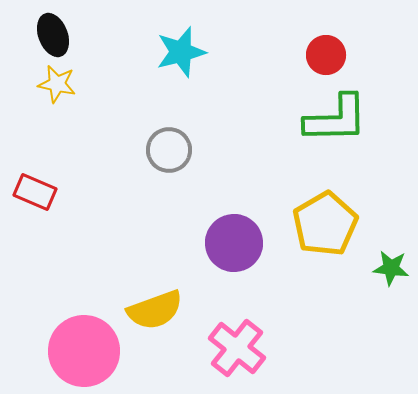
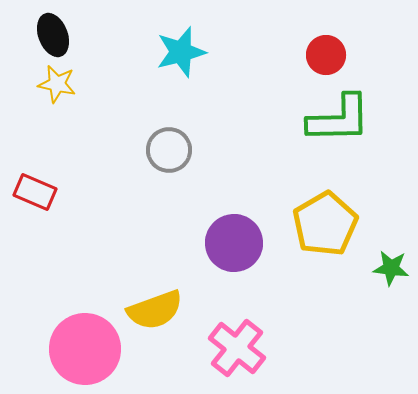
green L-shape: moved 3 px right
pink circle: moved 1 px right, 2 px up
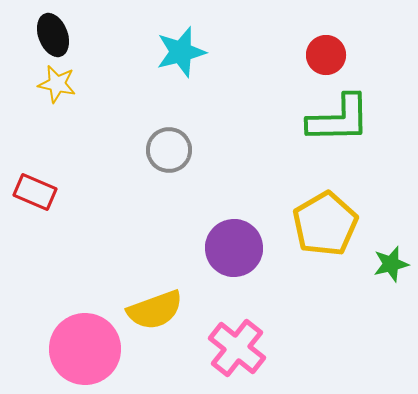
purple circle: moved 5 px down
green star: moved 4 px up; rotated 21 degrees counterclockwise
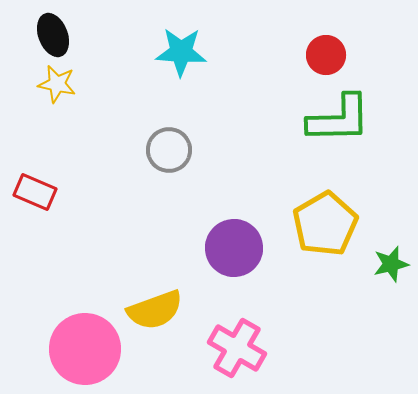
cyan star: rotated 18 degrees clockwise
pink cross: rotated 8 degrees counterclockwise
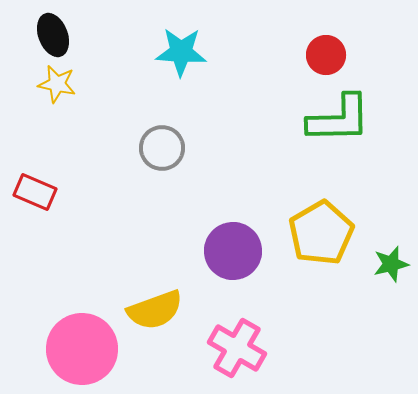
gray circle: moved 7 px left, 2 px up
yellow pentagon: moved 4 px left, 9 px down
purple circle: moved 1 px left, 3 px down
pink circle: moved 3 px left
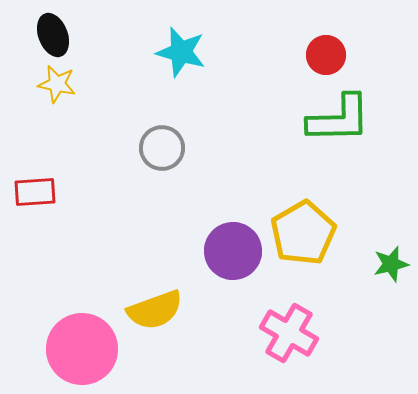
cyan star: rotated 12 degrees clockwise
red rectangle: rotated 27 degrees counterclockwise
yellow pentagon: moved 18 px left
pink cross: moved 52 px right, 15 px up
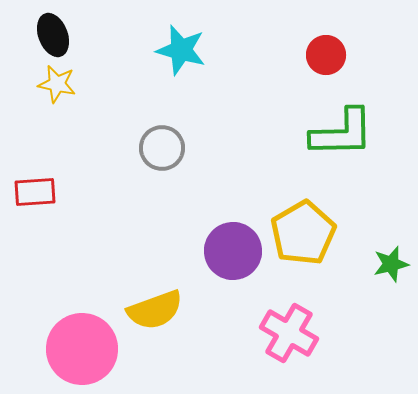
cyan star: moved 2 px up
green L-shape: moved 3 px right, 14 px down
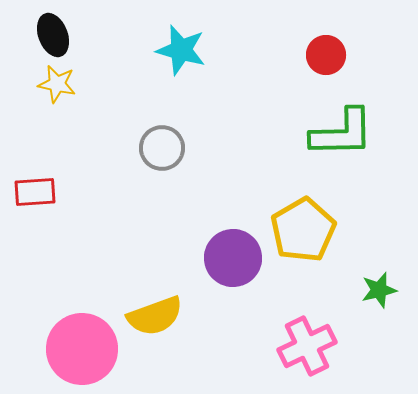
yellow pentagon: moved 3 px up
purple circle: moved 7 px down
green star: moved 12 px left, 26 px down
yellow semicircle: moved 6 px down
pink cross: moved 18 px right, 13 px down; rotated 34 degrees clockwise
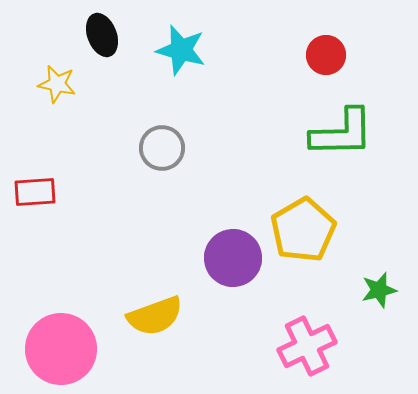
black ellipse: moved 49 px right
pink circle: moved 21 px left
